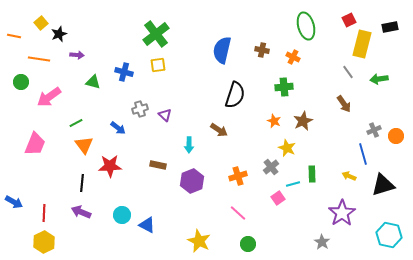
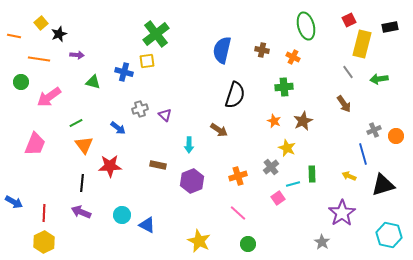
yellow square at (158, 65): moved 11 px left, 4 px up
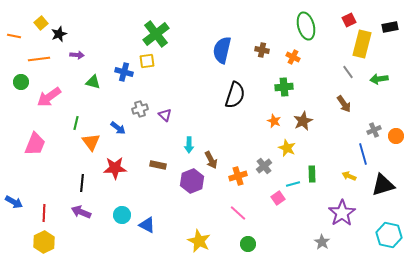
orange line at (39, 59): rotated 15 degrees counterclockwise
green line at (76, 123): rotated 48 degrees counterclockwise
brown arrow at (219, 130): moved 8 px left, 30 px down; rotated 30 degrees clockwise
orange triangle at (84, 145): moved 7 px right, 3 px up
red star at (110, 166): moved 5 px right, 2 px down
gray cross at (271, 167): moved 7 px left, 1 px up
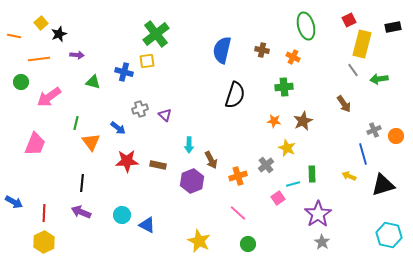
black rectangle at (390, 27): moved 3 px right
gray line at (348, 72): moved 5 px right, 2 px up
orange star at (274, 121): rotated 16 degrees counterclockwise
gray cross at (264, 166): moved 2 px right, 1 px up
red star at (115, 168): moved 12 px right, 7 px up
purple star at (342, 213): moved 24 px left, 1 px down
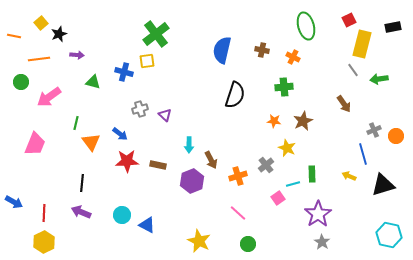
blue arrow at (118, 128): moved 2 px right, 6 px down
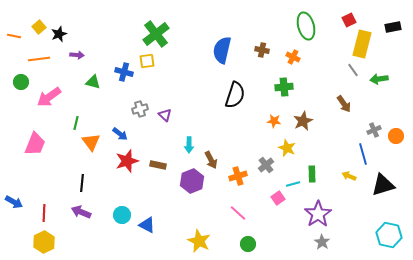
yellow square at (41, 23): moved 2 px left, 4 px down
red star at (127, 161): rotated 15 degrees counterclockwise
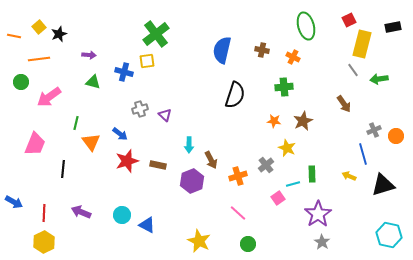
purple arrow at (77, 55): moved 12 px right
black line at (82, 183): moved 19 px left, 14 px up
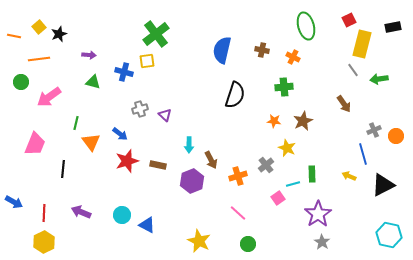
black triangle at (383, 185): rotated 10 degrees counterclockwise
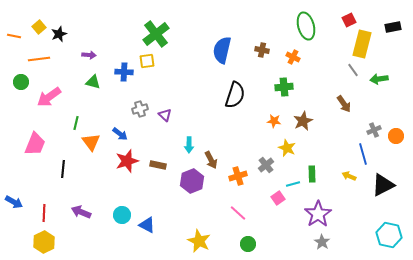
blue cross at (124, 72): rotated 12 degrees counterclockwise
